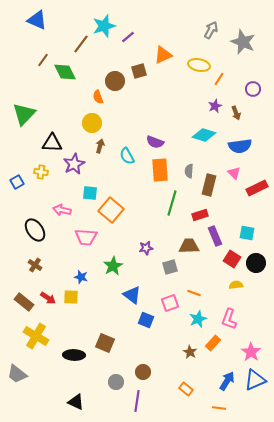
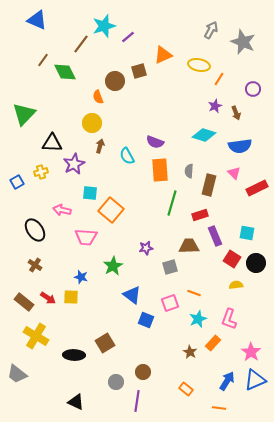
yellow cross at (41, 172): rotated 24 degrees counterclockwise
brown square at (105, 343): rotated 36 degrees clockwise
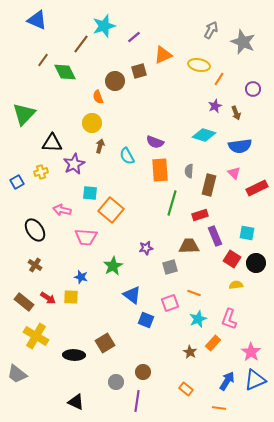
purple line at (128, 37): moved 6 px right
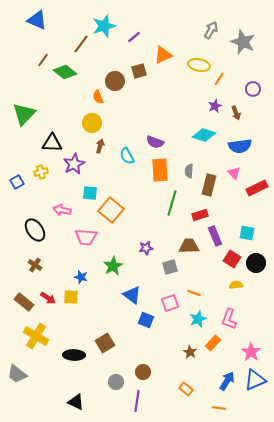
green diamond at (65, 72): rotated 25 degrees counterclockwise
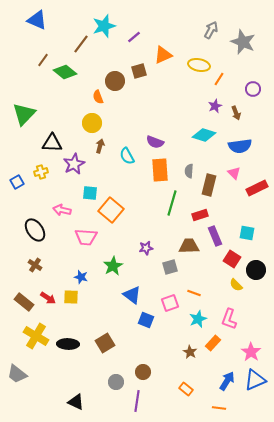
black circle at (256, 263): moved 7 px down
yellow semicircle at (236, 285): rotated 128 degrees counterclockwise
black ellipse at (74, 355): moved 6 px left, 11 px up
